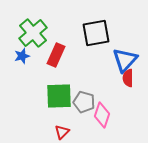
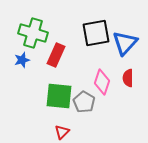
green cross: rotated 32 degrees counterclockwise
blue star: moved 4 px down
blue triangle: moved 17 px up
green square: rotated 8 degrees clockwise
gray pentagon: rotated 15 degrees clockwise
pink diamond: moved 33 px up
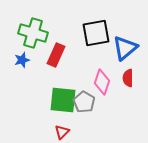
blue triangle: moved 5 px down; rotated 8 degrees clockwise
green square: moved 4 px right, 4 px down
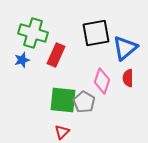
pink diamond: moved 1 px up
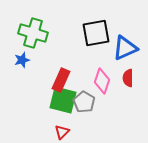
blue triangle: rotated 16 degrees clockwise
red rectangle: moved 5 px right, 25 px down
green square: rotated 8 degrees clockwise
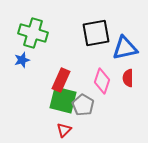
blue triangle: rotated 12 degrees clockwise
gray pentagon: moved 1 px left, 3 px down
red triangle: moved 2 px right, 2 px up
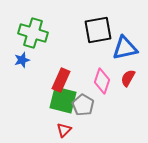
black square: moved 2 px right, 3 px up
red semicircle: rotated 30 degrees clockwise
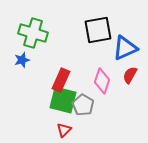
blue triangle: rotated 12 degrees counterclockwise
red semicircle: moved 2 px right, 3 px up
